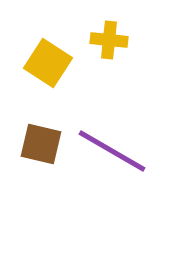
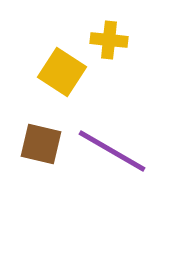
yellow square: moved 14 px right, 9 px down
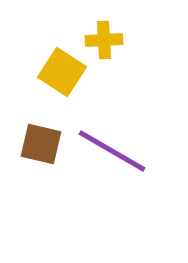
yellow cross: moved 5 px left; rotated 9 degrees counterclockwise
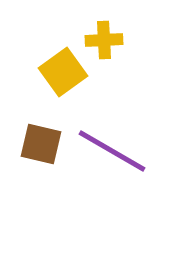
yellow square: moved 1 px right; rotated 21 degrees clockwise
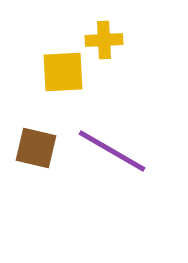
yellow square: rotated 33 degrees clockwise
brown square: moved 5 px left, 4 px down
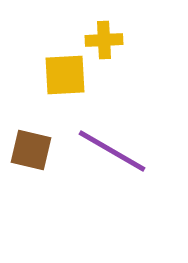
yellow square: moved 2 px right, 3 px down
brown square: moved 5 px left, 2 px down
